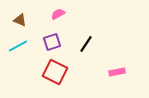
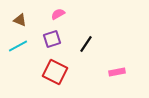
purple square: moved 3 px up
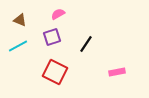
purple square: moved 2 px up
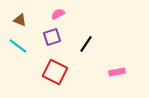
cyan line: rotated 66 degrees clockwise
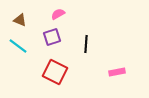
black line: rotated 30 degrees counterclockwise
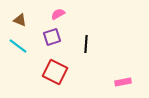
pink rectangle: moved 6 px right, 10 px down
